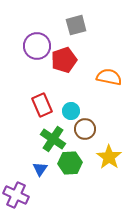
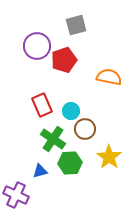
blue triangle: moved 2 px down; rotated 42 degrees clockwise
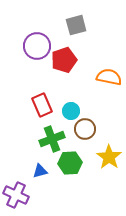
green cross: moved 1 px left; rotated 35 degrees clockwise
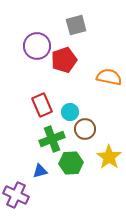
cyan circle: moved 1 px left, 1 px down
green hexagon: moved 1 px right
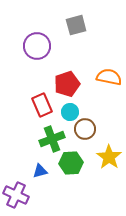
red pentagon: moved 3 px right, 24 px down
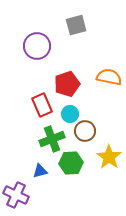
cyan circle: moved 2 px down
brown circle: moved 2 px down
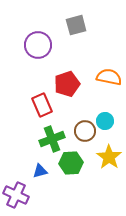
purple circle: moved 1 px right, 1 px up
cyan circle: moved 35 px right, 7 px down
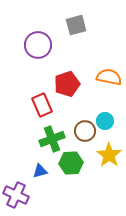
yellow star: moved 2 px up
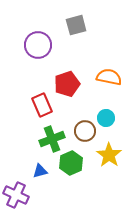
cyan circle: moved 1 px right, 3 px up
green hexagon: rotated 20 degrees counterclockwise
